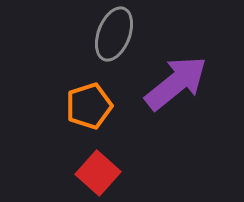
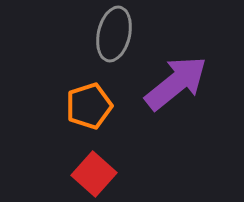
gray ellipse: rotated 8 degrees counterclockwise
red square: moved 4 px left, 1 px down
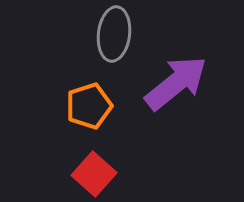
gray ellipse: rotated 6 degrees counterclockwise
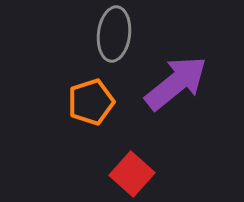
orange pentagon: moved 2 px right, 4 px up
red square: moved 38 px right
